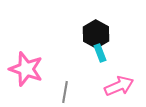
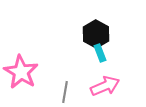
pink star: moved 5 px left, 3 px down; rotated 12 degrees clockwise
pink arrow: moved 14 px left
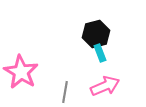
black hexagon: rotated 16 degrees clockwise
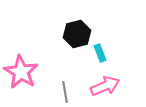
black hexagon: moved 19 px left
gray line: rotated 20 degrees counterclockwise
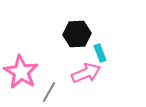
black hexagon: rotated 12 degrees clockwise
pink arrow: moved 19 px left, 13 px up
gray line: moved 16 px left; rotated 40 degrees clockwise
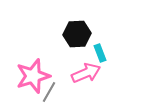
pink star: moved 12 px right, 4 px down; rotated 24 degrees clockwise
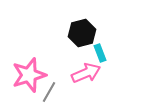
black hexagon: moved 5 px right, 1 px up; rotated 12 degrees counterclockwise
pink star: moved 4 px left, 1 px up
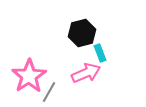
pink star: moved 1 px down; rotated 16 degrees counterclockwise
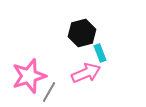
pink star: rotated 16 degrees clockwise
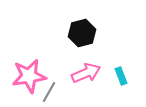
cyan rectangle: moved 21 px right, 23 px down
pink star: rotated 8 degrees clockwise
